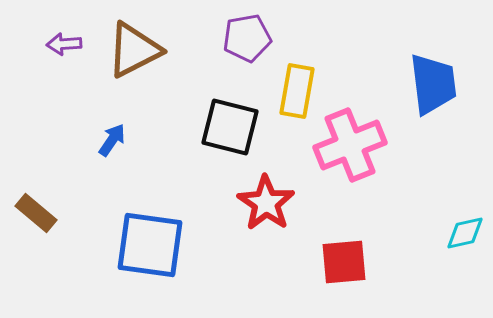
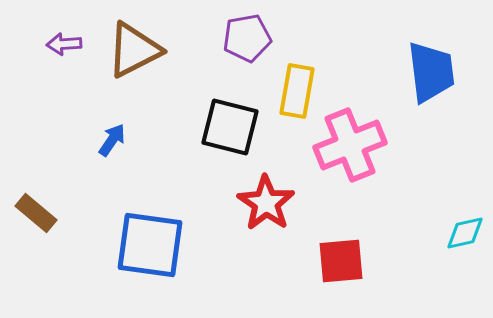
blue trapezoid: moved 2 px left, 12 px up
red square: moved 3 px left, 1 px up
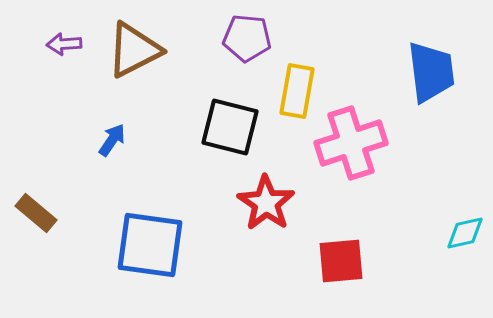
purple pentagon: rotated 15 degrees clockwise
pink cross: moved 1 px right, 2 px up; rotated 4 degrees clockwise
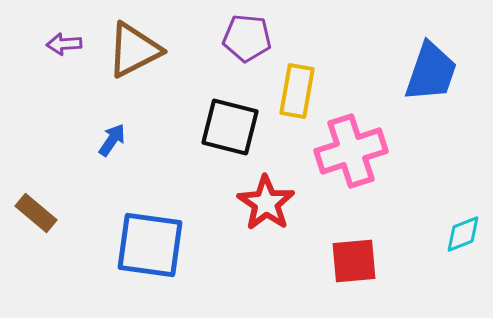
blue trapezoid: rotated 26 degrees clockwise
pink cross: moved 8 px down
cyan diamond: moved 2 px left, 1 px down; rotated 9 degrees counterclockwise
red square: moved 13 px right
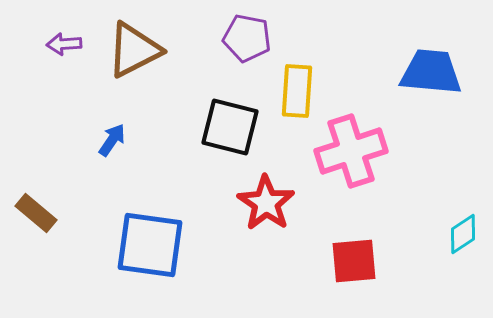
purple pentagon: rotated 6 degrees clockwise
blue trapezoid: rotated 104 degrees counterclockwise
yellow rectangle: rotated 6 degrees counterclockwise
cyan diamond: rotated 12 degrees counterclockwise
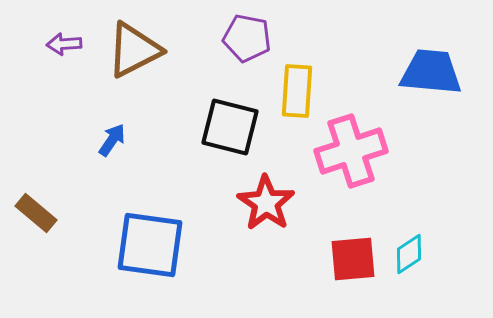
cyan diamond: moved 54 px left, 20 px down
red square: moved 1 px left, 2 px up
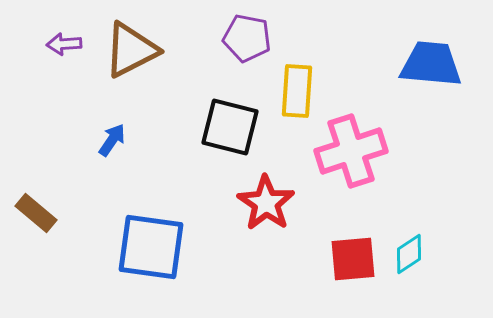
brown triangle: moved 3 px left
blue trapezoid: moved 8 px up
blue square: moved 1 px right, 2 px down
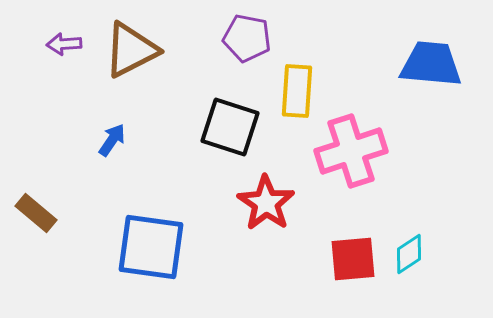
black square: rotated 4 degrees clockwise
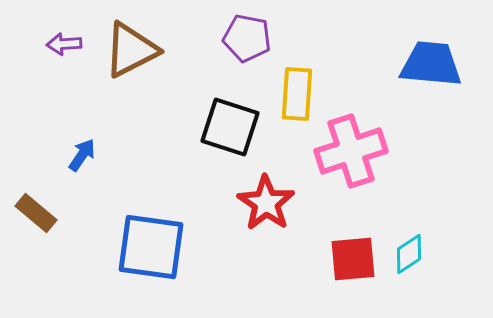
yellow rectangle: moved 3 px down
blue arrow: moved 30 px left, 15 px down
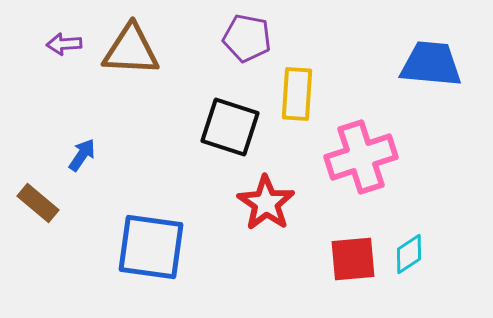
brown triangle: rotated 30 degrees clockwise
pink cross: moved 10 px right, 6 px down
brown rectangle: moved 2 px right, 10 px up
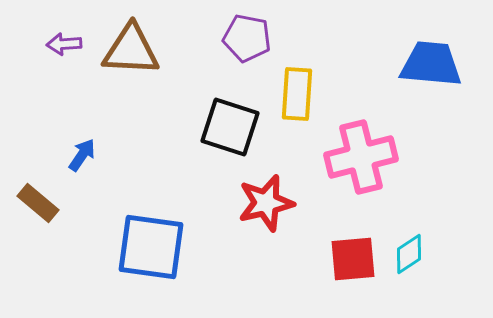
pink cross: rotated 4 degrees clockwise
red star: rotated 24 degrees clockwise
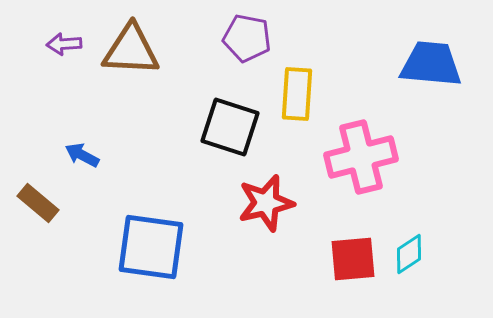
blue arrow: rotated 96 degrees counterclockwise
